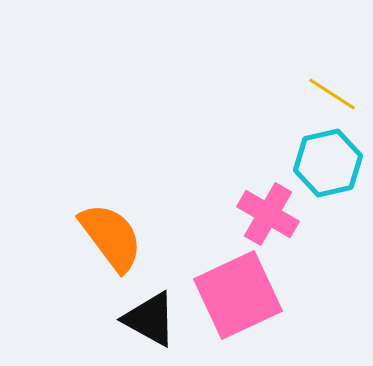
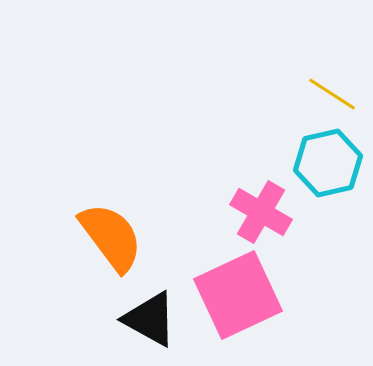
pink cross: moved 7 px left, 2 px up
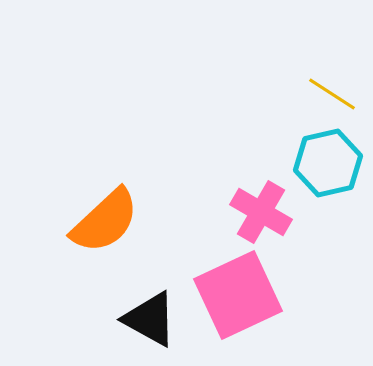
orange semicircle: moved 6 px left, 16 px up; rotated 84 degrees clockwise
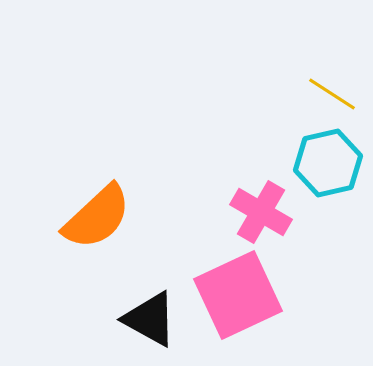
orange semicircle: moved 8 px left, 4 px up
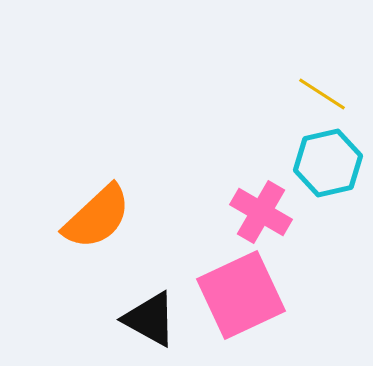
yellow line: moved 10 px left
pink square: moved 3 px right
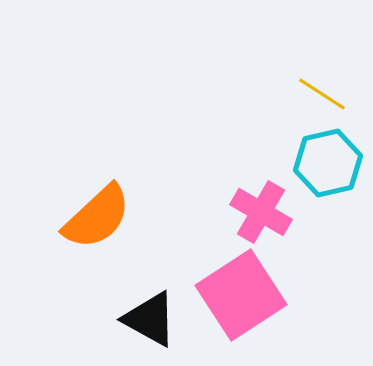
pink square: rotated 8 degrees counterclockwise
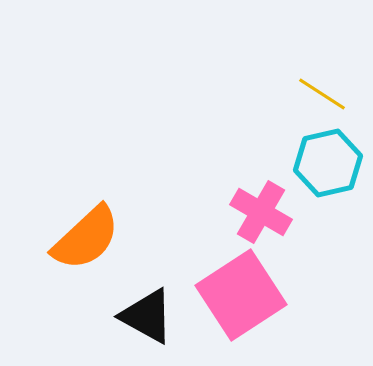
orange semicircle: moved 11 px left, 21 px down
black triangle: moved 3 px left, 3 px up
